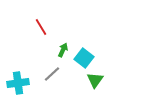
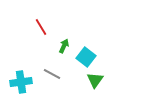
green arrow: moved 1 px right, 4 px up
cyan square: moved 2 px right, 1 px up
gray line: rotated 72 degrees clockwise
cyan cross: moved 3 px right, 1 px up
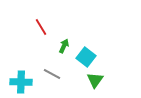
cyan cross: rotated 10 degrees clockwise
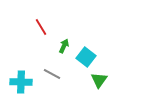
green triangle: moved 4 px right
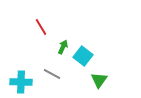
green arrow: moved 1 px left, 1 px down
cyan square: moved 3 px left, 1 px up
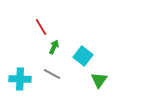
green arrow: moved 9 px left
cyan cross: moved 1 px left, 3 px up
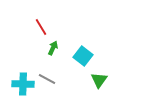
green arrow: moved 1 px left, 1 px down
gray line: moved 5 px left, 5 px down
cyan cross: moved 3 px right, 5 px down
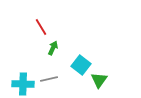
cyan square: moved 2 px left, 9 px down
gray line: moved 2 px right; rotated 42 degrees counterclockwise
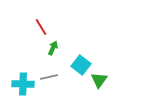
gray line: moved 2 px up
